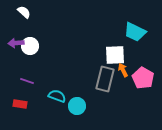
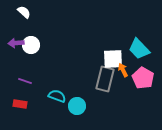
cyan trapezoid: moved 4 px right, 17 px down; rotated 20 degrees clockwise
white circle: moved 1 px right, 1 px up
white square: moved 2 px left, 4 px down
purple line: moved 2 px left
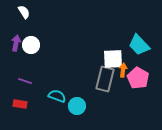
white semicircle: rotated 16 degrees clockwise
purple arrow: rotated 105 degrees clockwise
cyan trapezoid: moved 4 px up
orange arrow: rotated 32 degrees clockwise
pink pentagon: moved 5 px left
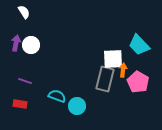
pink pentagon: moved 4 px down
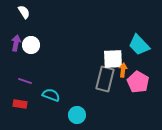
cyan semicircle: moved 6 px left, 1 px up
cyan circle: moved 9 px down
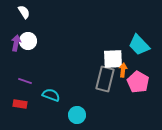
white circle: moved 3 px left, 4 px up
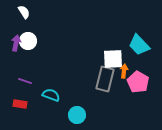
orange arrow: moved 1 px right, 1 px down
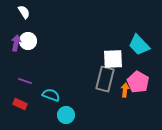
orange arrow: moved 1 px right, 19 px down
red rectangle: rotated 16 degrees clockwise
cyan circle: moved 11 px left
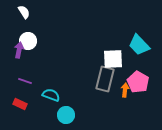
purple arrow: moved 3 px right, 7 px down
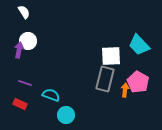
white square: moved 2 px left, 3 px up
purple line: moved 2 px down
